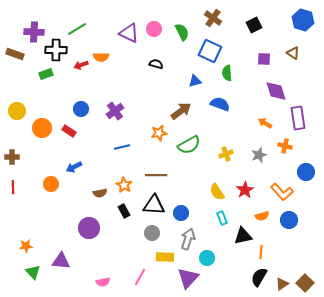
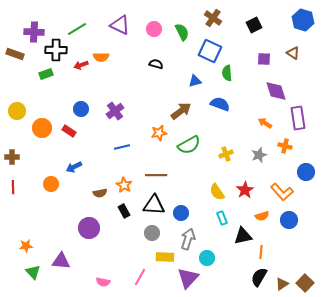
purple triangle at (129, 33): moved 9 px left, 8 px up
pink semicircle at (103, 282): rotated 24 degrees clockwise
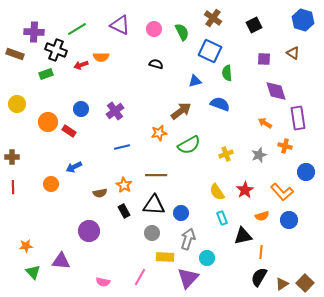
black cross at (56, 50): rotated 20 degrees clockwise
yellow circle at (17, 111): moved 7 px up
orange circle at (42, 128): moved 6 px right, 6 px up
purple circle at (89, 228): moved 3 px down
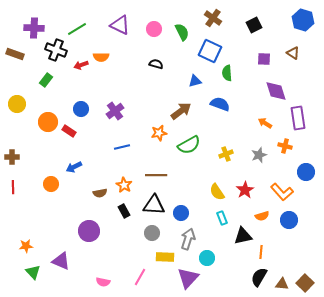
purple cross at (34, 32): moved 4 px up
green rectangle at (46, 74): moved 6 px down; rotated 32 degrees counterclockwise
purple triangle at (61, 261): rotated 18 degrees clockwise
brown triangle at (282, 284): rotated 40 degrees clockwise
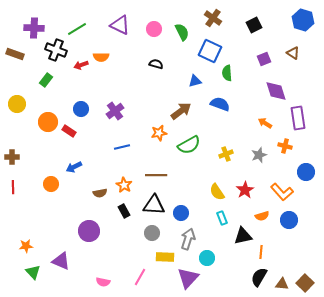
purple square at (264, 59): rotated 24 degrees counterclockwise
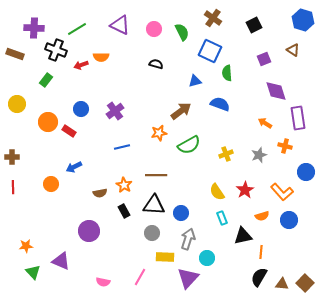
brown triangle at (293, 53): moved 3 px up
